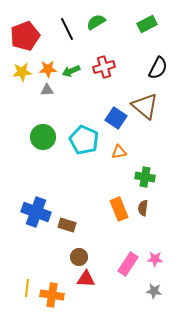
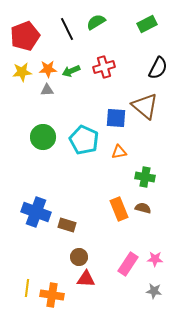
blue square: rotated 30 degrees counterclockwise
brown semicircle: rotated 98 degrees clockwise
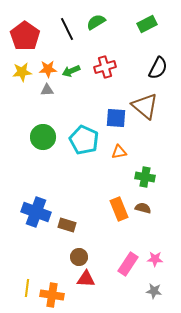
red pentagon: rotated 16 degrees counterclockwise
red cross: moved 1 px right
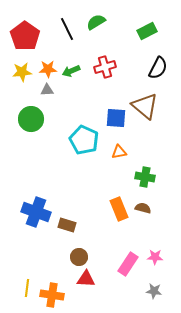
green rectangle: moved 7 px down
green circle: moved 12 px left, 18 px up
pink star: moved 2 px up
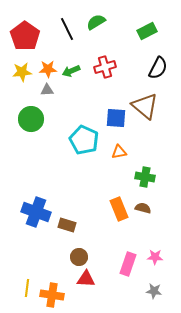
pink rectangle: rotated 15 degrees counterclockwise
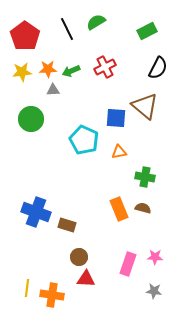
red cross: rotated 10 degrees counterclockwise
gray triangle: moved 6 px right
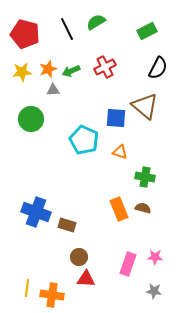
red pentagon: moved 2 px up; rotated 20 degrees counterclockwise
orange star: rotated 18 degrees counterclockwise
orange triangle: moved 1 px right; rotated 28 degrees clockwise
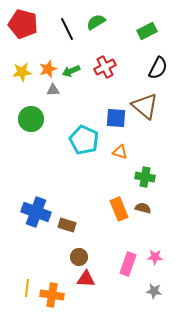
red pentagon: moved 2 px left, 10 px up
